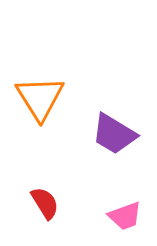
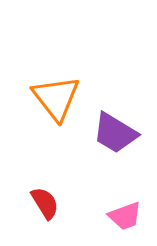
orange triangle: moved 16 px right; rotated 6 degrees counterclockwise
purple trapezoid: moved 1 px right, 1 px up
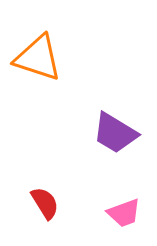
orange triangle: moved 18 px left, 40 px up; rotated 34 degrees counterclockwise
pink trapezoid: moved 1 px left, 3 px up
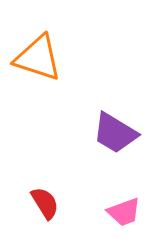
pink trapezoid: moved 1 px up
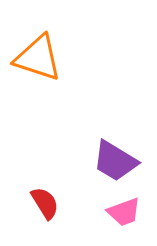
purple trapezoid: moved 28 px down
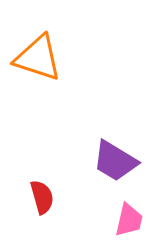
red semicircle: moved 3 px left, 6 px up; rotated 16 degrees clockwise
pink trapezoid: moved 5 px right, 8 px down; rotated 57 degrees counterclockwise
